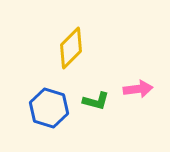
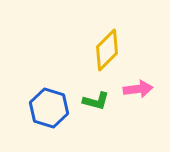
yellow diamond: moved 36 px right, 2 px down
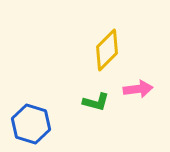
green L-shape: moved 1 px down
blue hexagon: moved 18 px left, 16 px down
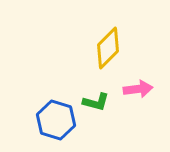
yellow diamond: moved 1 px right, 2 px up
blue hexagon: moved 25 px right, 4 px up
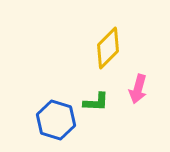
pink arrow: rotated 112 degrees clockwise
green L-shape: rotated 12 degrees counterclockwise
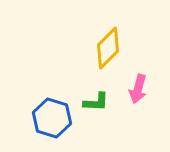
blue hexagon: moved 4 px left, 2 px up
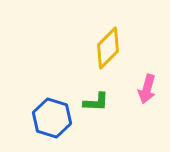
pink arrow: moved 9 px right
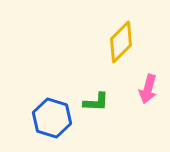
yellow diamond: moved 13 px right, 6 px up
pink arrow: moved 1 px right
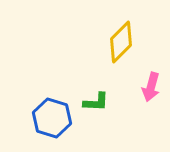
pink arrow: moved 3 px right, 2 px up
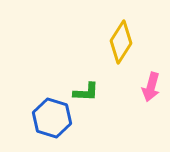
yellow diamond: rotated 12 degrees counterclockwise
green L-shape: moved 10 px left, 10 px up
